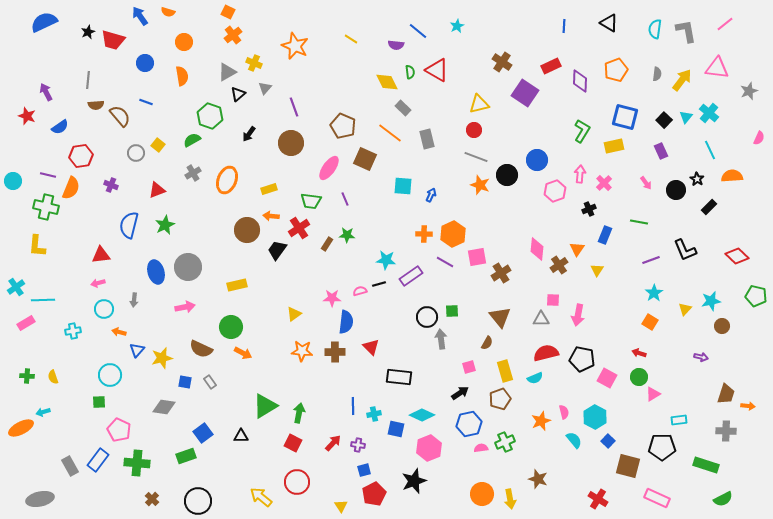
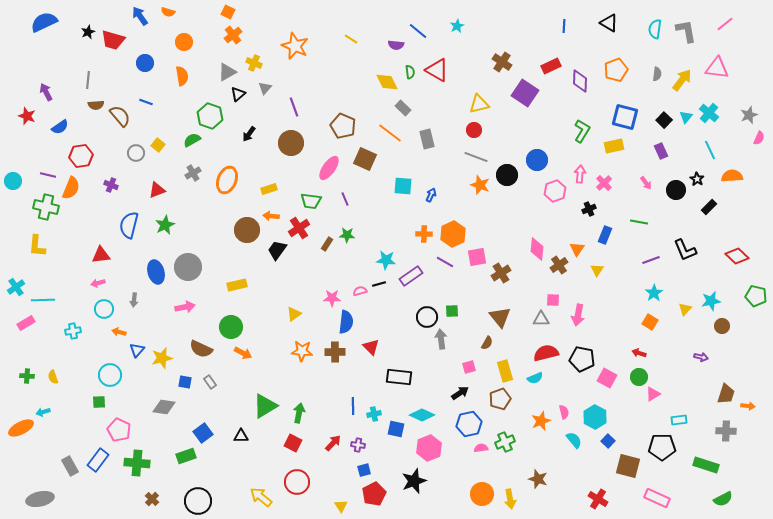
gray star at (749, 91): moved 24 px down
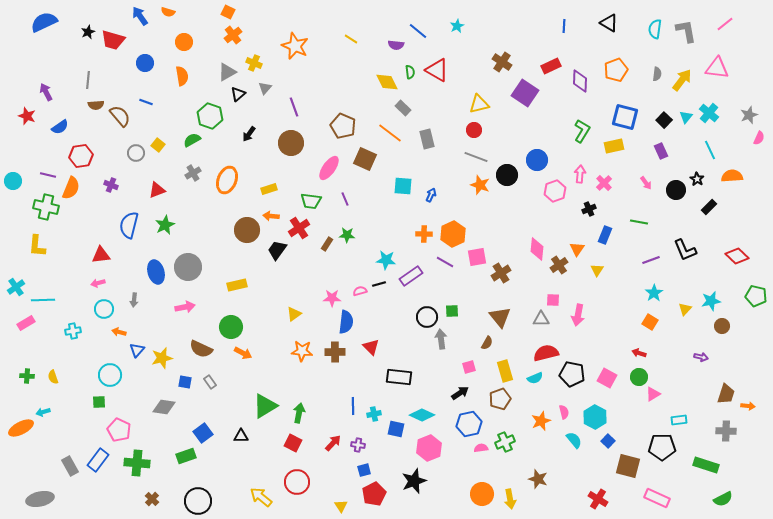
black pentagon at (582, 359): moved 10 px left, 15 px down
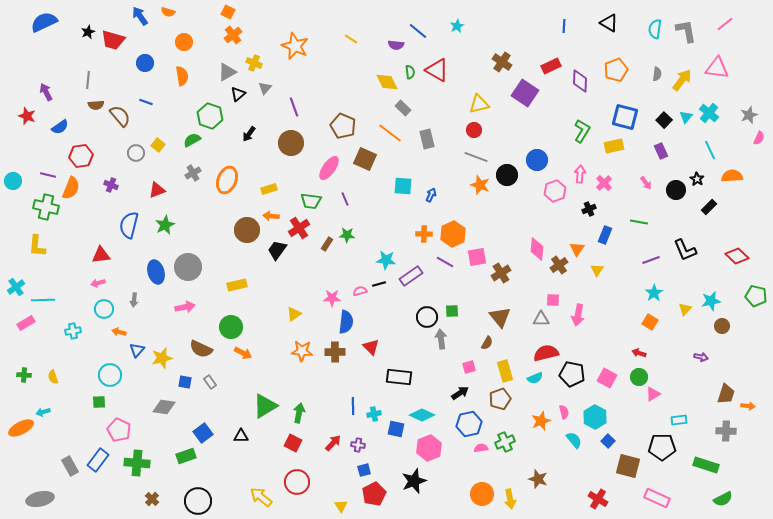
green cross at (27, 376): moved 3 px left, 1 px up
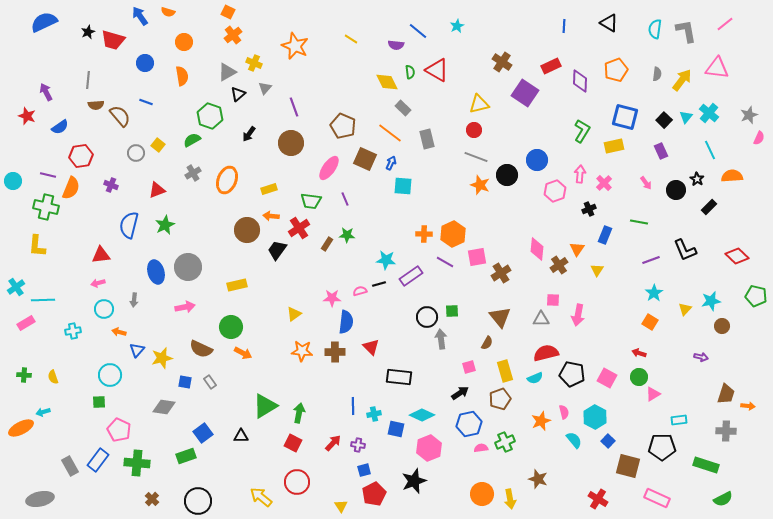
blue arrow at (431, 195): moved 40 px left, 32 px up
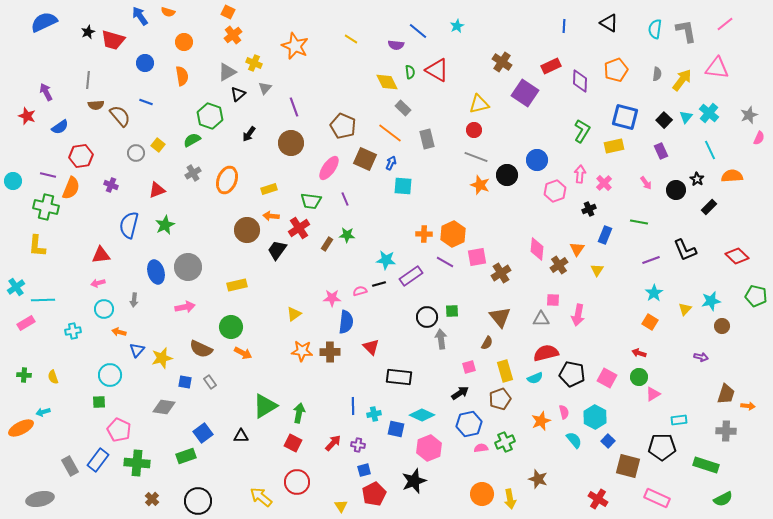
brown cross at (335, 352): moved 5 px left
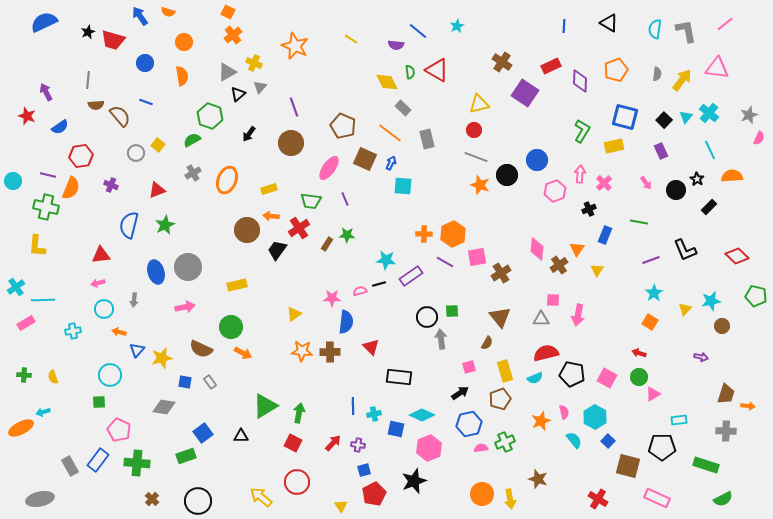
gray triangle at (265, 88): moved 5 px left, 1 px up
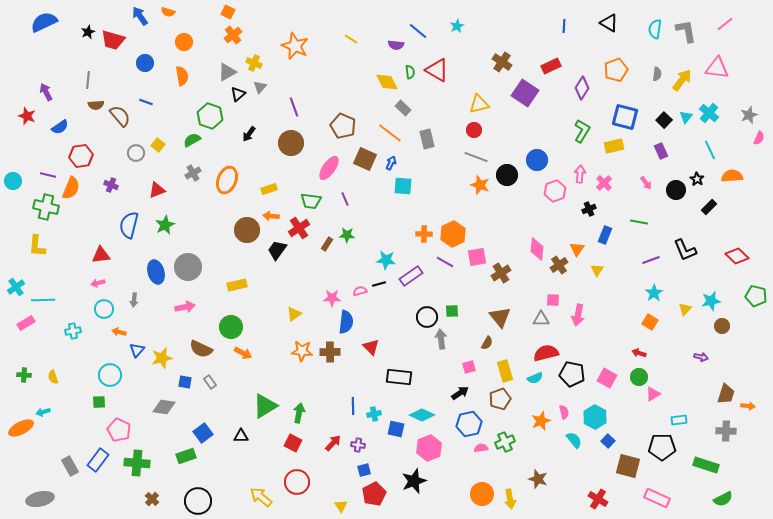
purple diamond at (580, 81): moved 2 px right, 7 px down; rotated 30 degrees clockwise
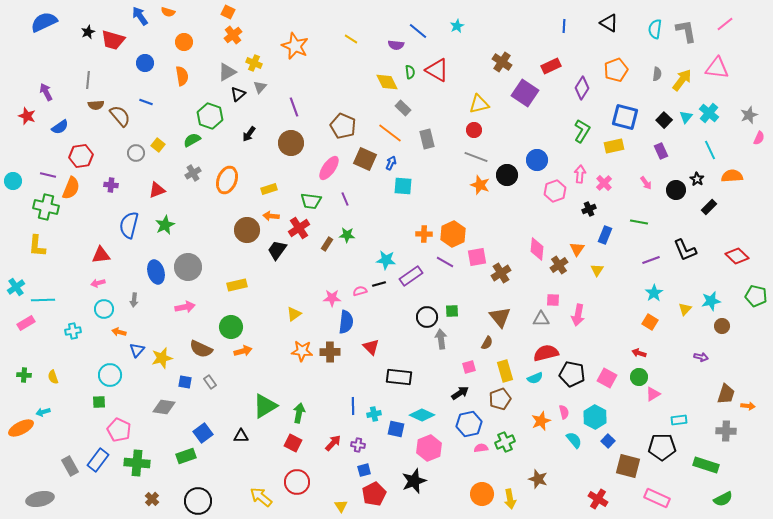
purple cross at (111, 185): rotated 16 degrees counterclockwise
orange arrow at (243, 353): moved 2 px up; rotated 42 degrees counterclockwise
